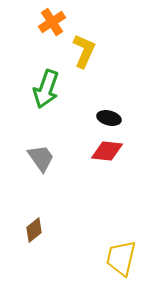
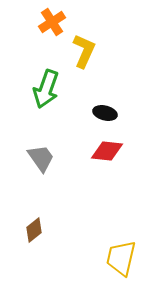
black ellipse: moved 4 px left, 5 px up
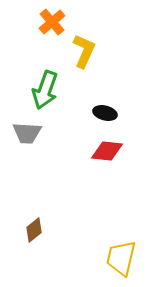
orange cross: rotated 8 degrees counterclockwise
green arrow: moved 1 px left, 1 px down
gray trapezoid: moved 14 px left, 25 px up; rotated 128 degrees clockwise
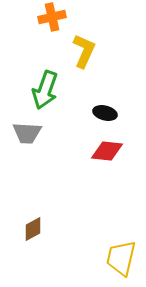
orange cross: moved 5 px up; rotated 28 degrees clockwise
brown diamond: moved 1 px left, 1 px up; rotated 10 degrees clockwise
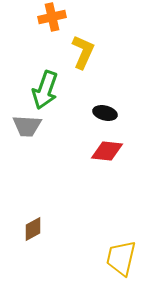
yellow L-shape: moved 1 px left, 1 px down
gray trapezoid: moved 7 px up
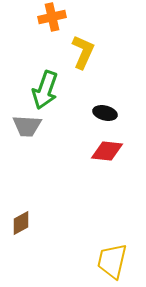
brown diamond: moved 12 px left, 6 px up
yellow trapezoid: moved 9 px left, 3 px down
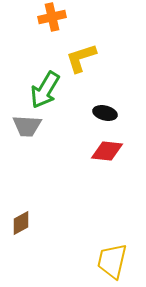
yellow L-shape: moved 2 px left, 6 px down; rotated 132 degrees counterclockwise
green arrow: rotated 12 degrees clockwise
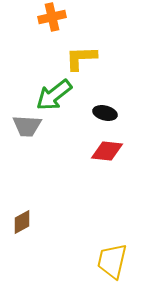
yellow L-shape: rotated 16 degrees clockwise
green arrow: moved 9 px right, 5 px down; rotated 21 degrees clockwise
brown diamond: moved 1 px right, 1 px up
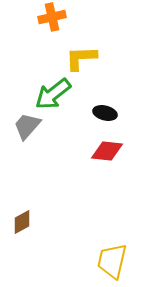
green arrow: moved 1 px left, 1 px up
gray trapezoid: rotated 128 degrees clockwise
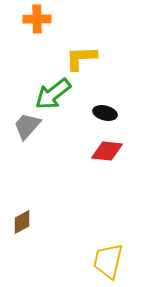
orange cross: moved 15 px left, 2 px down; rotated 12 degrees clockwise
yellow trapezoid: moved 4 px left
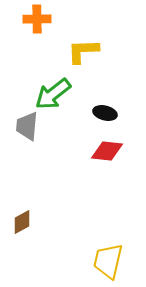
yellow L-shape: moved 2 px right, 7 px up
gray trapezoid: rotated 36 degrees counterclockwise
